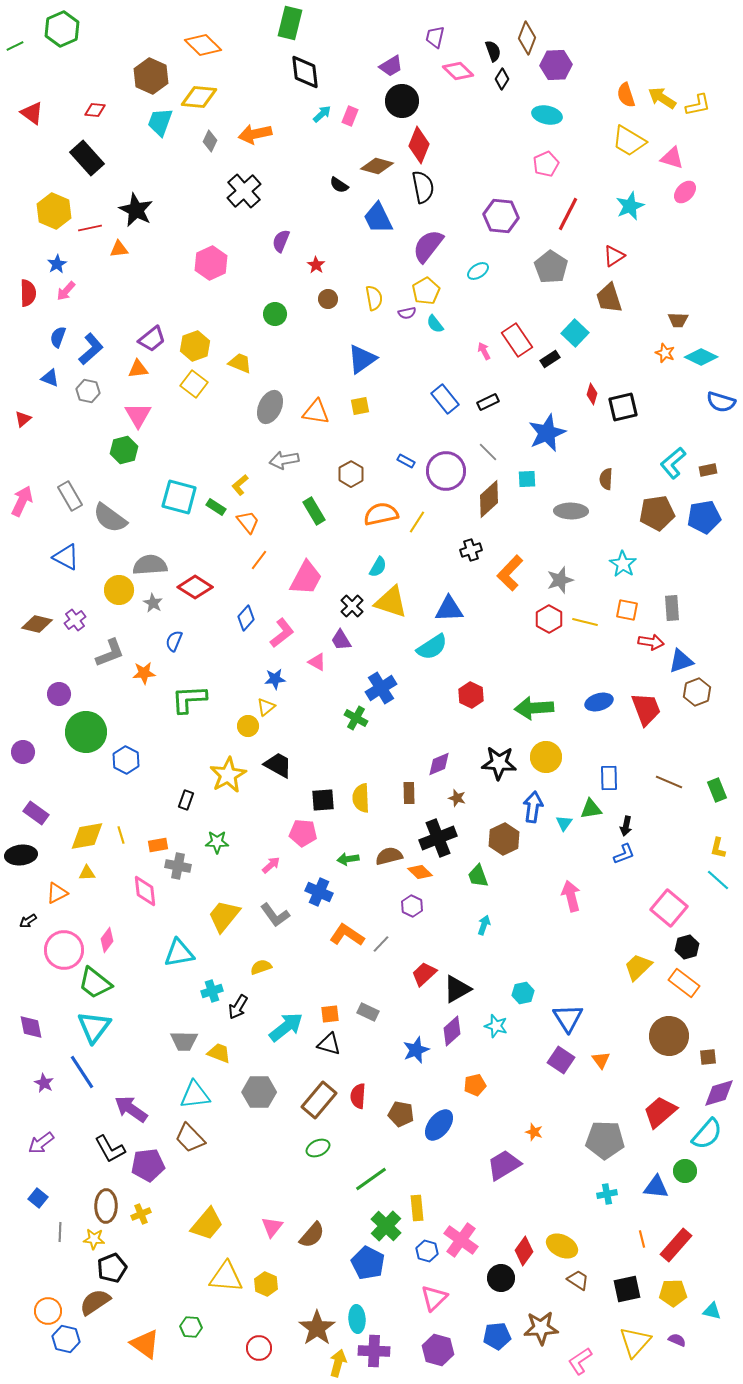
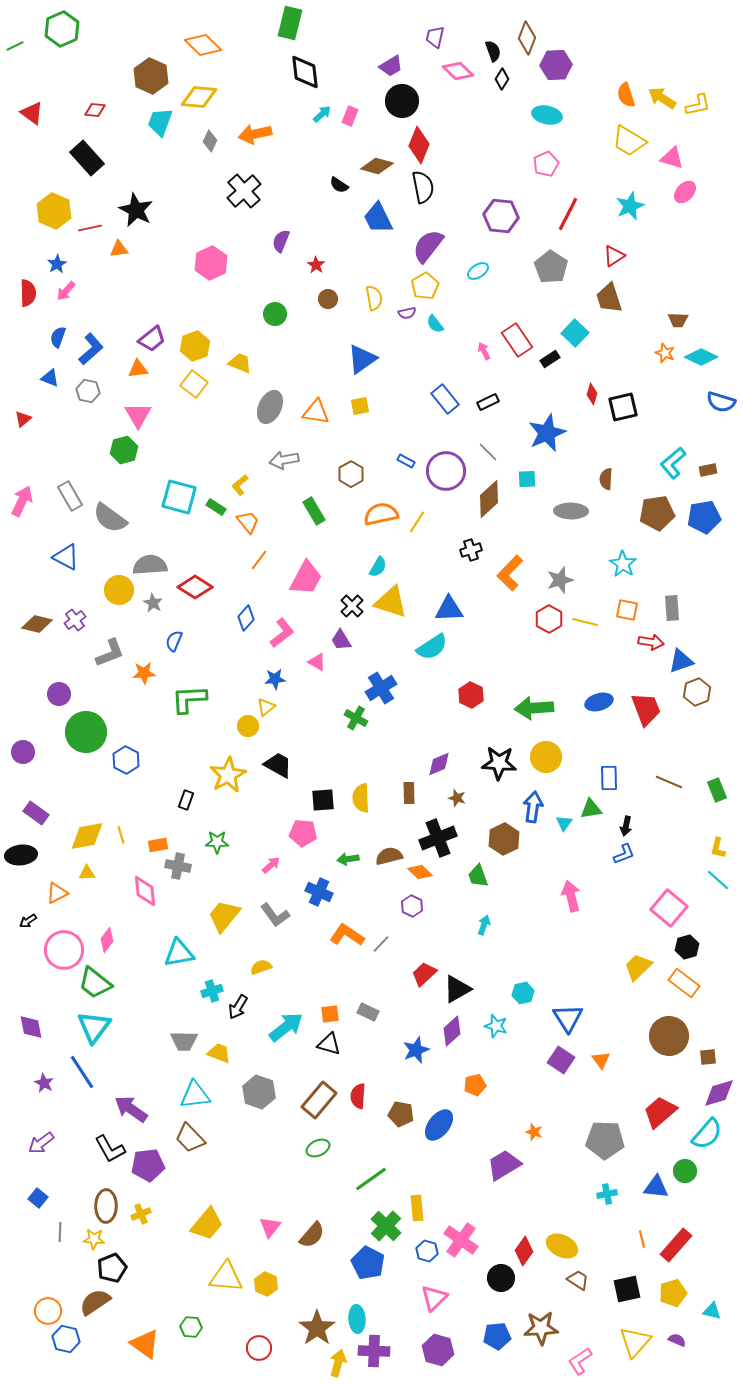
yellow pentagon at (426, 291): moved 1 px left, 5 px up
gray hexagon at (259, 1092): rotated 20 degrees clockwise
pink triangle at (272, 1227): moved 2 px left
yellow pentagon at (673, 1293): rotated 16 degrees counterclockwise
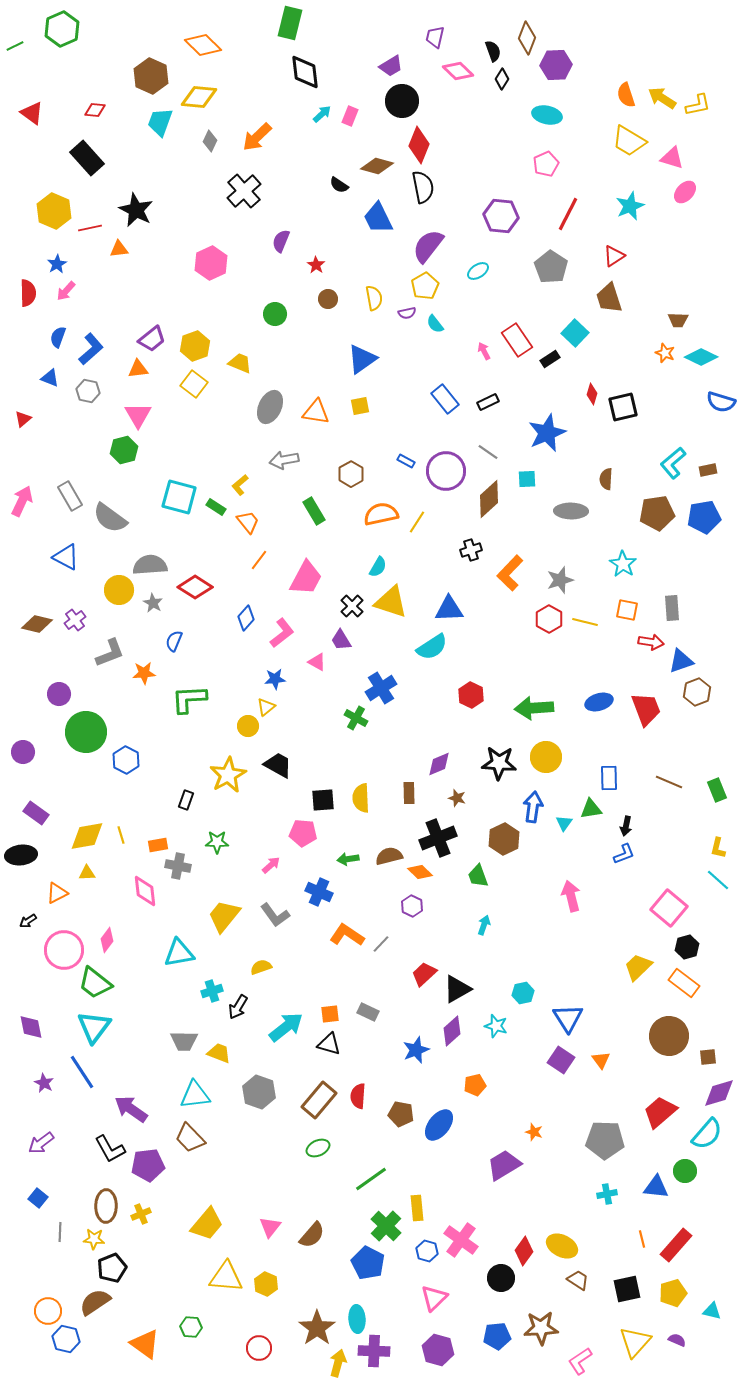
orange arrow at (255, 134): moved 2 px right, 3 px down; rotated 32 degrees counterclockwise
gray line at (488, 452): rotated 10 degrees counterclockwise
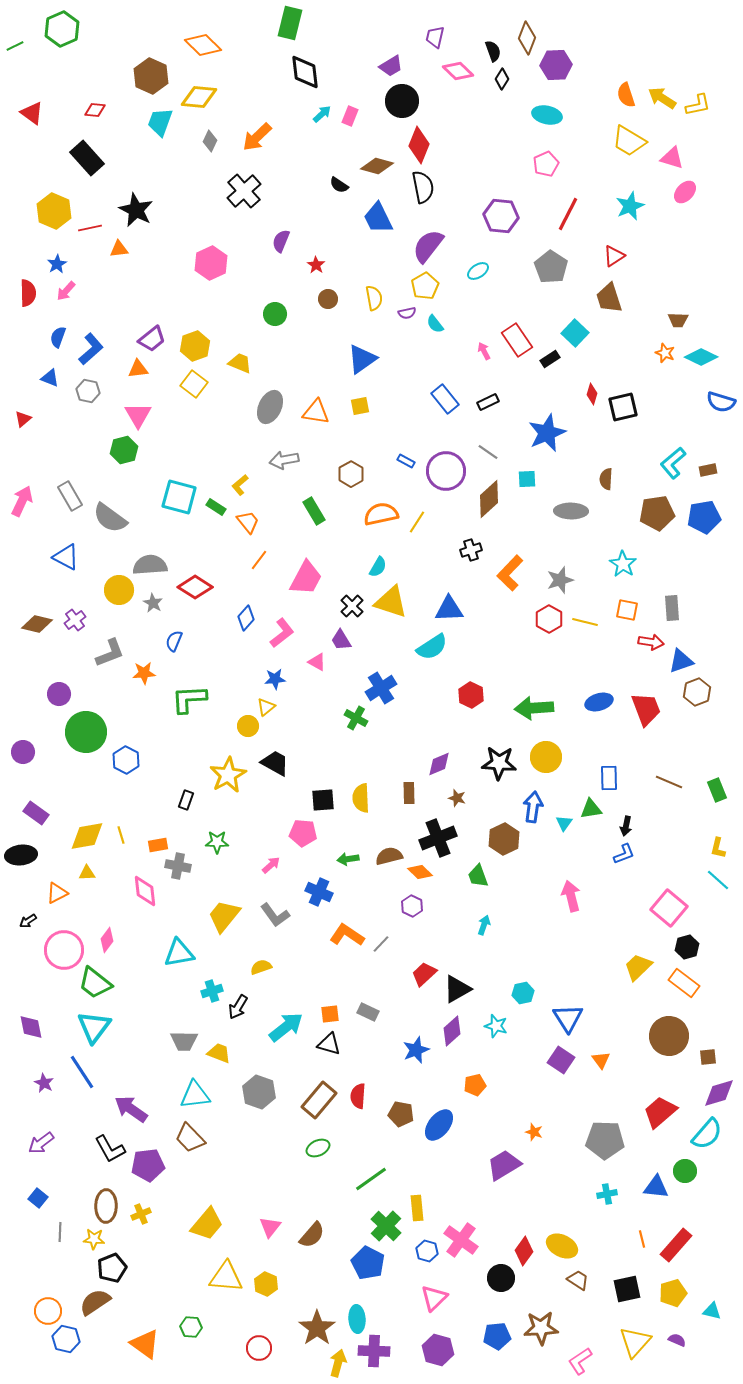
black trapezoid at (278, 765): moved 3 px left, 2 px up
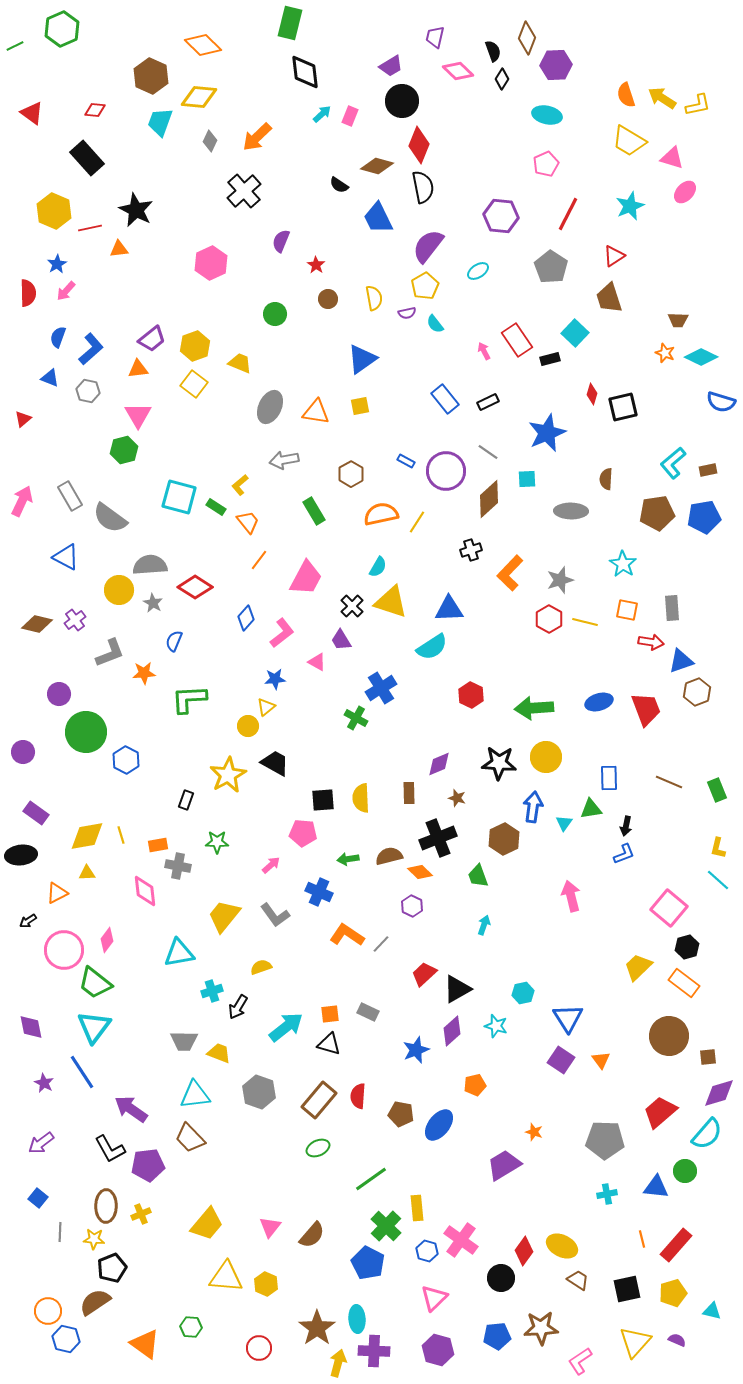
black rectangle at (550, 359): rotated 18 degrees clockwise
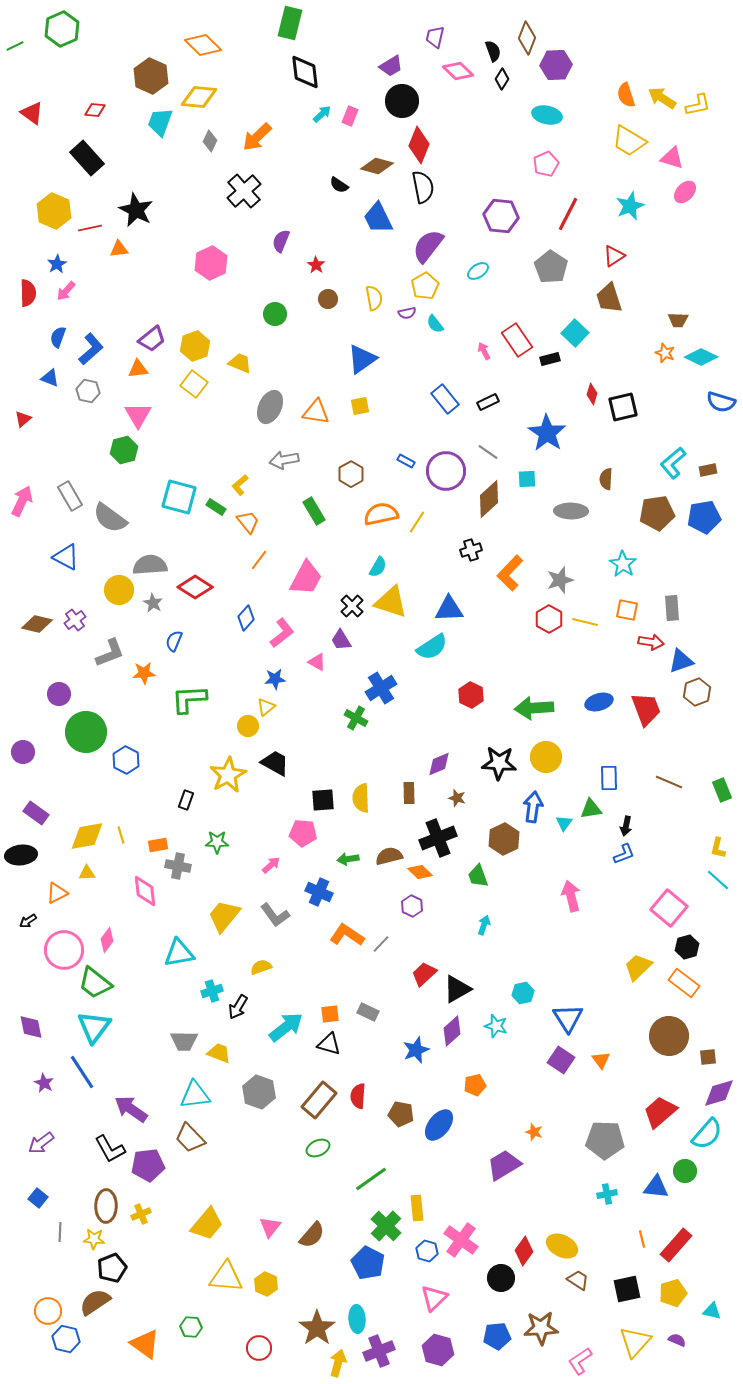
blue star at (547, 433): rotated 15 degrees counterclockwise
green rectangle at (717, 790): moved 5 px right
purple cross at (374, 1351): moved 5 px right; rotated 24 degrees counterclockwise
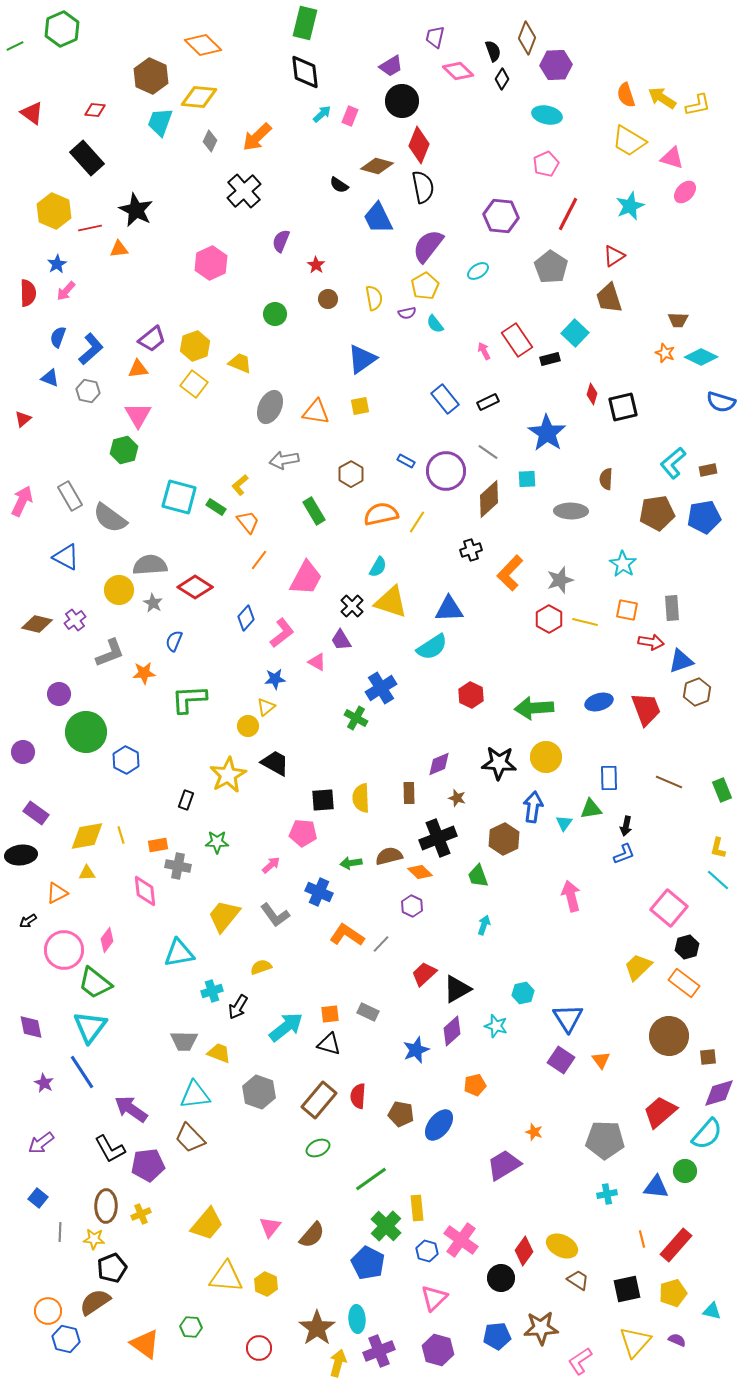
green rectangle at (290, 23): moved 15 px right
green arrow at (348, 859): moved 3 px right, 4 px down
cyan triangle at (94, 1027): moved 4 px left
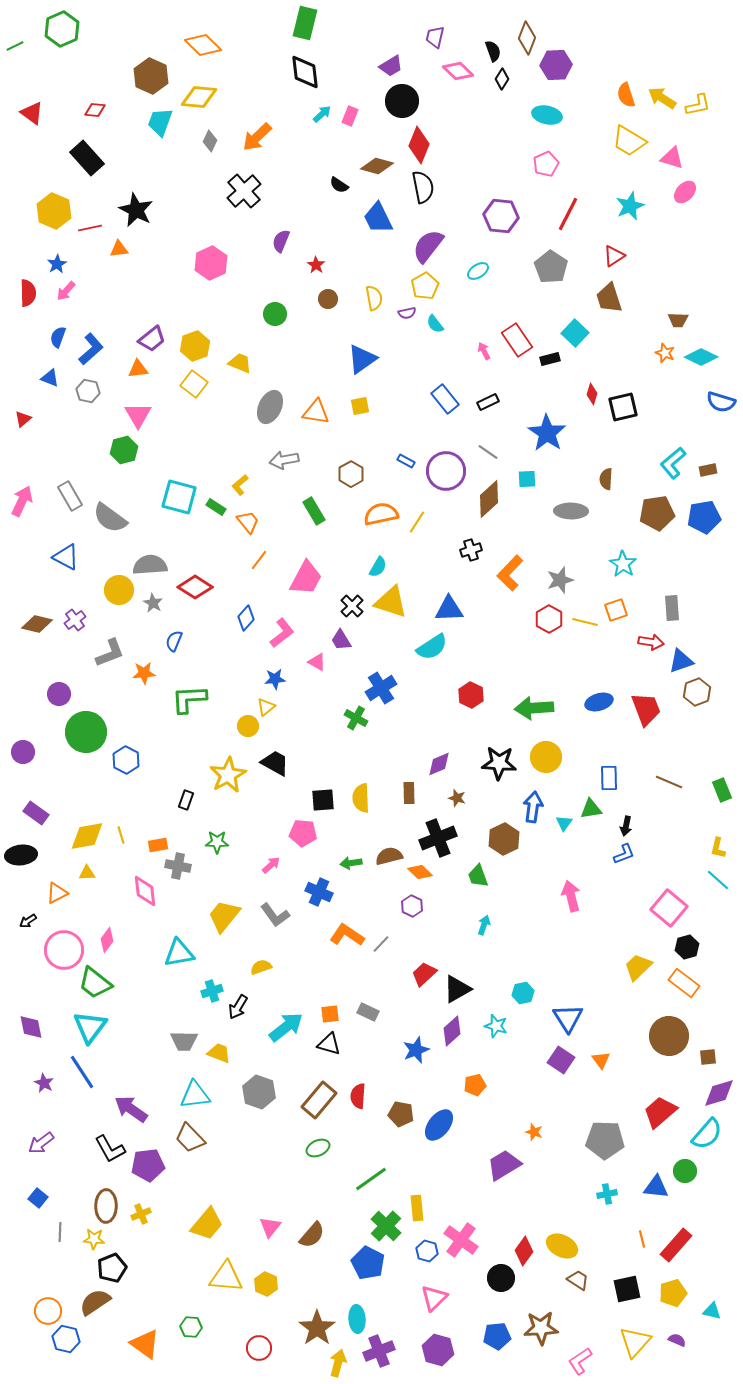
orange square at (627, 610): moved 11 px left; rotated 30 degrees counterclockwise
